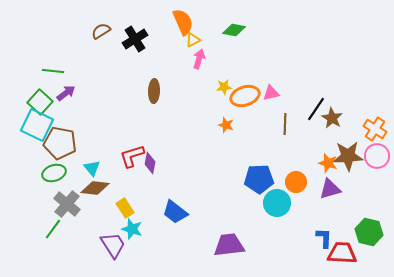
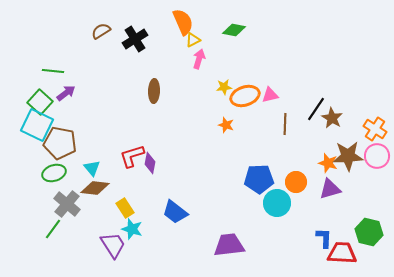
pink triangle at (271, 93): moved 1 px left, 2 px down
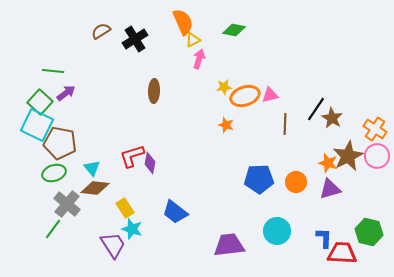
brown star at (348, 156): rotated 24 degrees counterclockwise
cyan circle at (277, 203): moved 28 px down
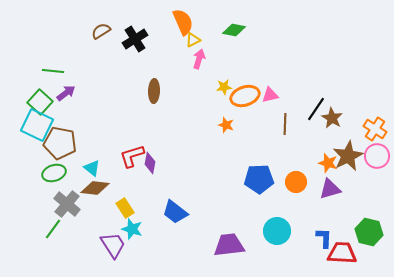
cyan triangle at (92, 168): rotated 12 degrees counterclockwise
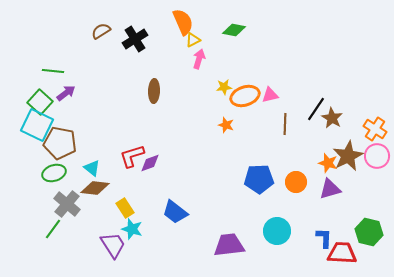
purple diamond at (150, 163): rotated 60 degrees clockwise
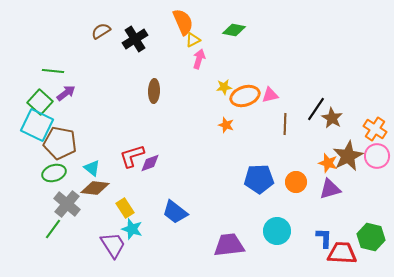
green hexagon at (369, 232): moved 2 px right, 5 px down
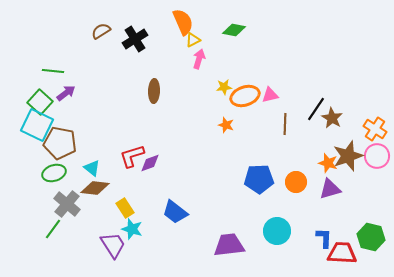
brown star at (348, 156): rotated 8 degrees clockwise
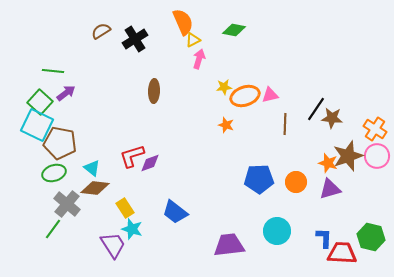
brown star at (332, 118): rotated 25 degrees counterclockwise
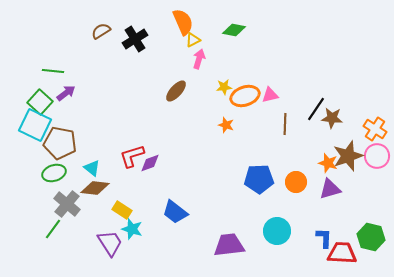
brown ellipse at (154, 91): moved 22 px right; rotated 40 degrees clockwise
cyan square at (37, 125): moved 2 px left
yellow rectangle at (125, 208): moved 3 px left, 2 px down; rotated 24 degrees counterclockwise
purple trapezoid at (113, 245): moved 3 px left, 2 px up
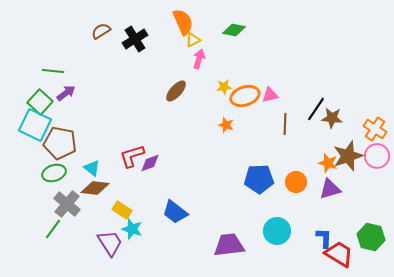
red trapezoid at (342, 253): moved 3 px left, 1 px down; rotated 28 degrees clockwise
